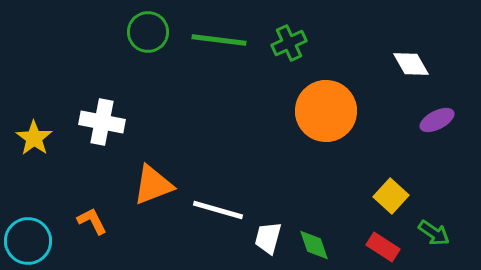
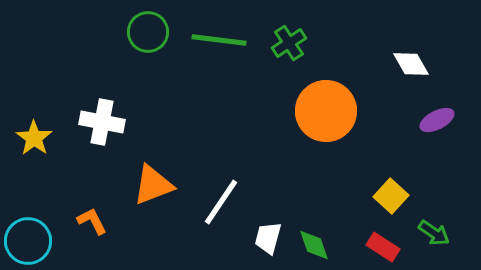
green cross: rotated 8 degrees counterclockwise
white line: moved 3 px right, 8 px up; rotated 72 degrees counterclockwise
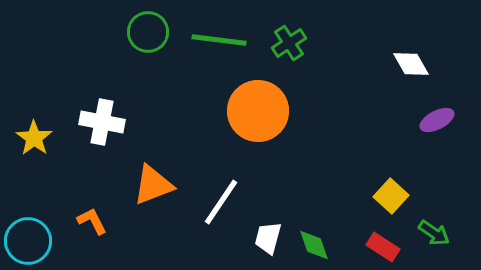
orange circle: moved 68 px left
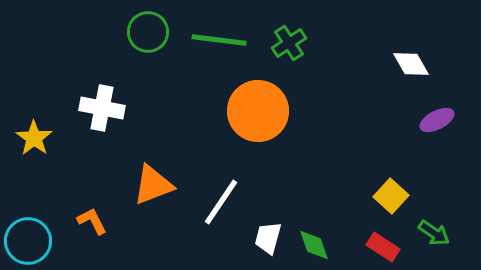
white cross: moved 14 px up
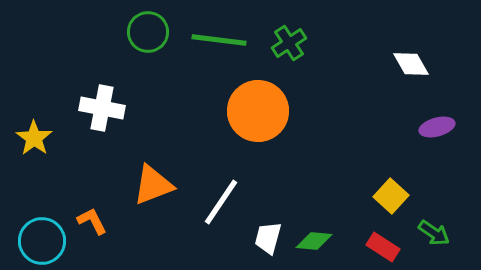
purple ellipse: moved 7 px down; rotated 12 degrees clockwise
cyan circle: moved 14 px right
green diamond: moved 4 px up; rotated 66 degrees counterclockwise
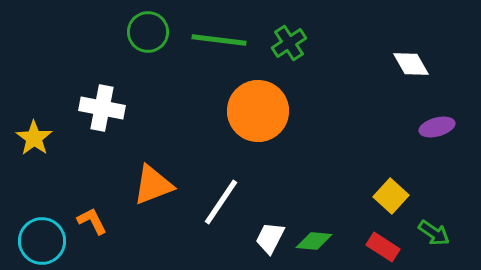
white trapezoid: moved 2 px right; rotated 12 degrees clockwise
